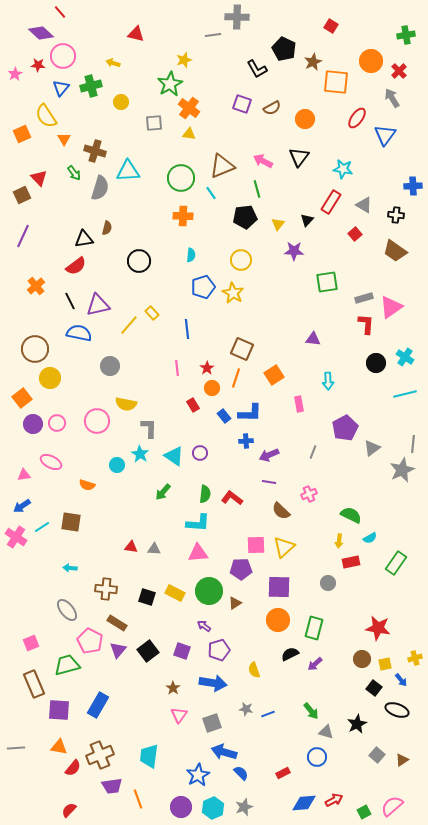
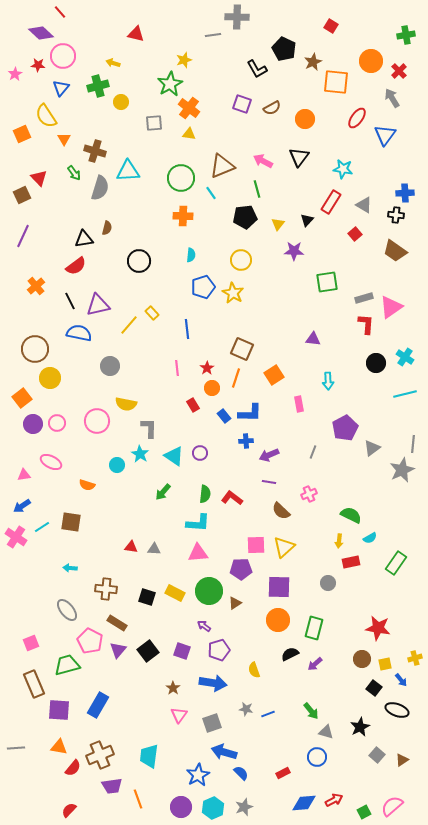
green cross at (91, 86): moved 7 px right
blue cross at (413, 186): moved 8 px left, 7 px down
black star at (357, 724): moved 3 px right, 3 px down
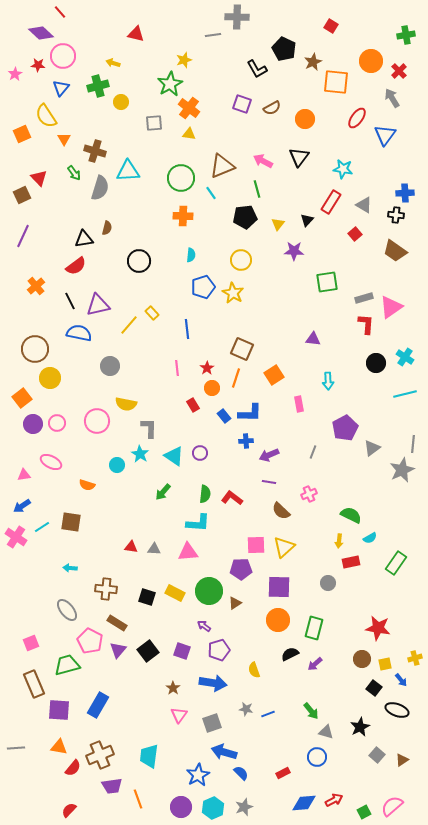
pink triangle at (198, 553): moved 10 px left, 1 px up
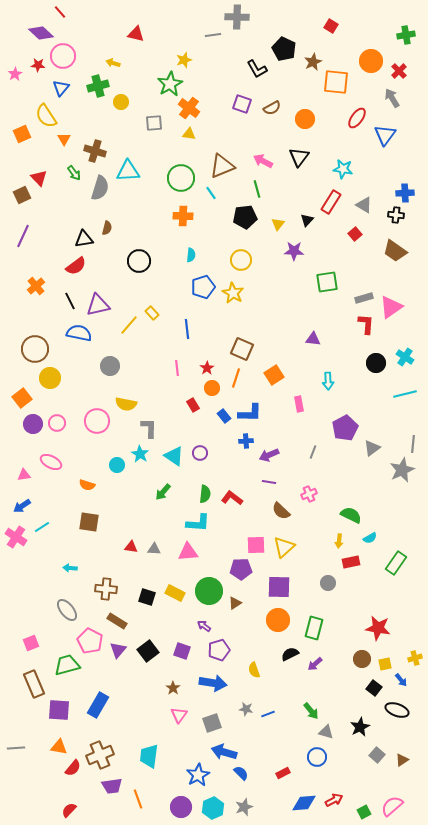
brown square at (71, 522): moved 18 px right
brown rectangle at (117, 623): moved 2 px up
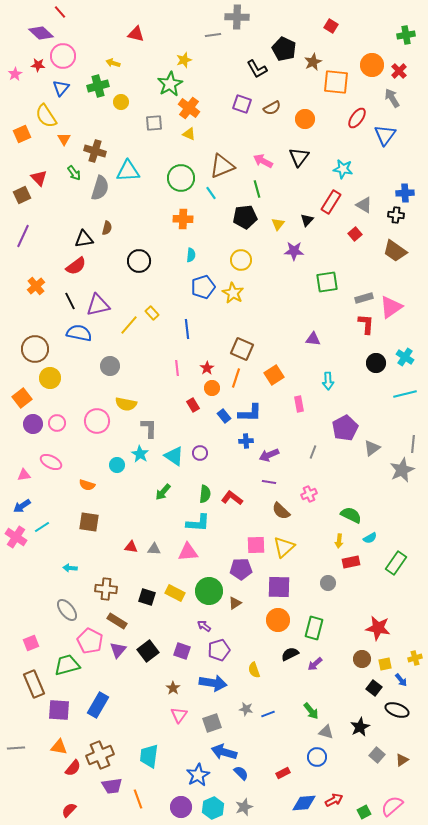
orange circle at (371, 61): moved 1 px right, 4 px down
yellow triangle at (189, 134): rotated 16 degrees clockwise
orange cross at (183, 216): moved 3 px down
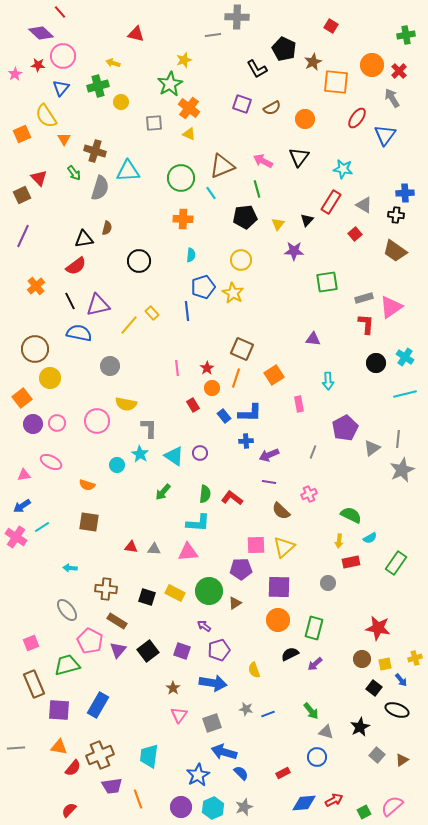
blue line at (187, 329): moved 18 px up
gray line at (413, 444): moved 15 px left, 5 px up
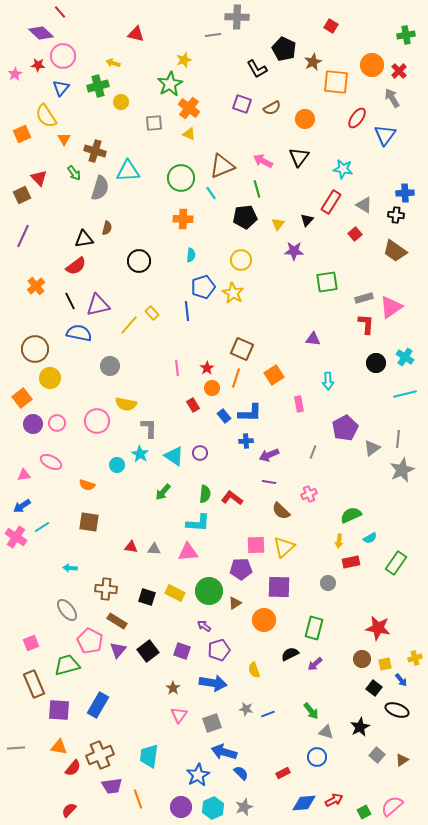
green semicircle at (351, 515): rotated 50 degrees counterclockwise
orange circle at (278, 620): moved 14 px left
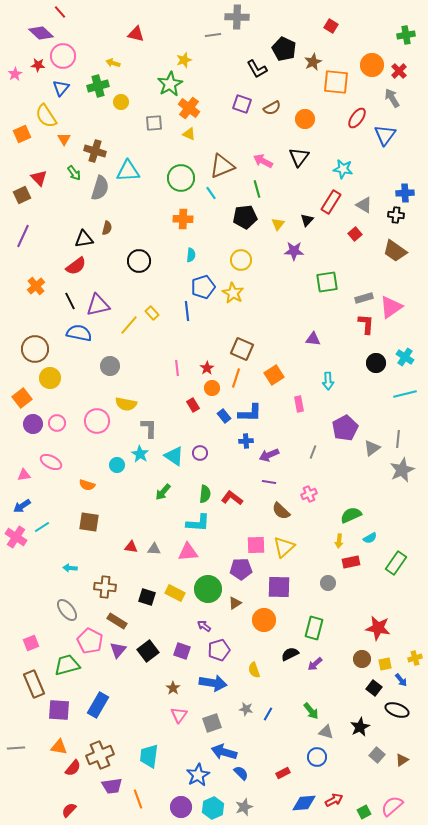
brown cross at (106, 589): moved 1 px left, 2 px up
green circle at (209, 591): moved 1 px left, 2 px up
blue line at (268, 714): rotated 40 degrees counterclockwise
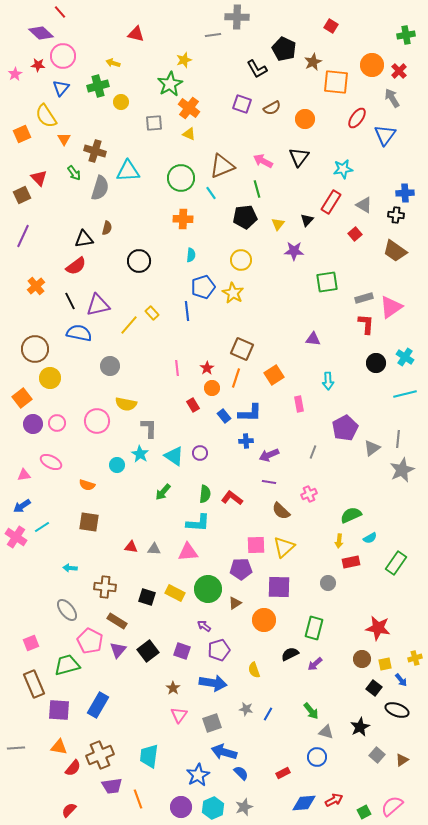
cyan star at (343, 169): rotated 18 degrees counterclockwise
